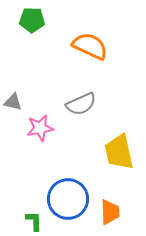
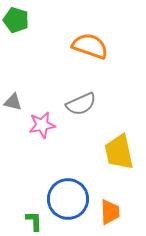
green pentagon: moved 16 px left; rotated 15 degrees clockwise
orange semicircle: rotated 6 degrees counterclockwise
pink star: moved 2 px right, 3 px up
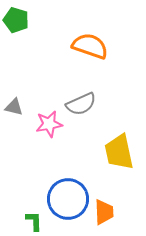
gray triangle: moved 1 px right, 5 px down
pink star: moved 7 px right, 1 px up
orange trapezoid: moved 6 px left
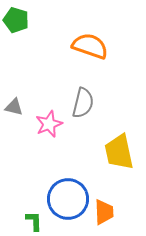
gray semicircle: moved 2 px right, 1 px up; rotated 52 degrees counterclockwise
pink star: rotated 12 degrees counterclockwise
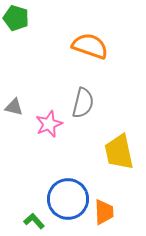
green pentagon: moved 2 px up
green L-shape: rotated 40 degrees counterclockwise
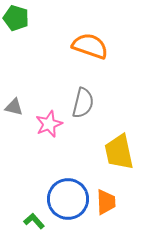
orange trapezoid: moved 2 px right, 10 px up
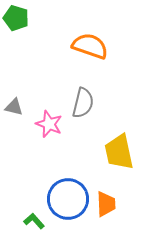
pink star: rotated 28 degrees counterclockwise
orange trapezoid: moved 2 px down
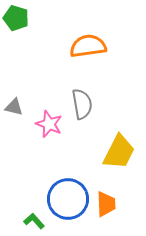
orange semicircle: moved 2 px left; rotated 27 degrees counterclockwise
gray semicircle: moved 1 px left, 1 px down; rotated 24 degrees counterclockwise
yellow trapezoid: rotated 141 degrees counterclockwise
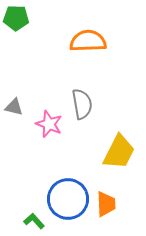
green pentagon: rotated 15 degrees counterclockwise
orange semicircle: moved 5 px up; rotated 6 degrees clockwise
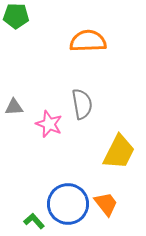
green pentagon: moved 2 px up
gray triangle: rotated 18 degrees counterclockwise
blue circle: moved 5 px down
orange trapezoid: rotated 36 degrees counterclockwise
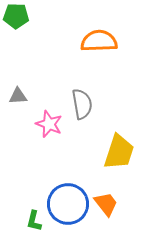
orange semicircle: moved 11 px right
gray triangle: moved 4 px right, 11 px up
yellow trapezoid: rotated 9 degrees counterclockwise
green L-shape: rotated 125 degrees counterclockwise
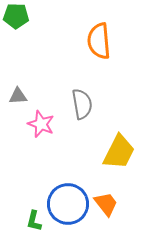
orange semicircle: rotated 93 degrees counterclockwise
pink star: moved 8 px left
yellow trapezoid: rotated 9 degrees clockwise
